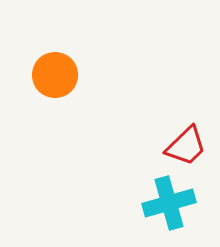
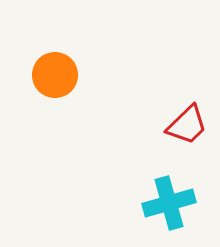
red trapezoid: moved 1 px right, 21 px up
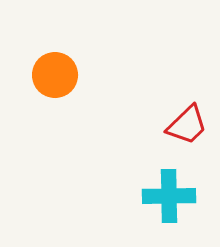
cyan cross: moved 7 px up; rotated 15 degrees clockwise
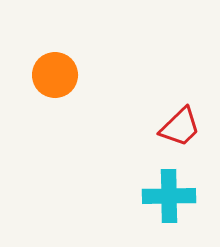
red trapezoid: moved 7 px left, 2 px down
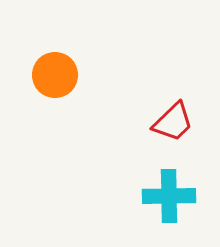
red trapezoid: moved 7 px left, 5 px up
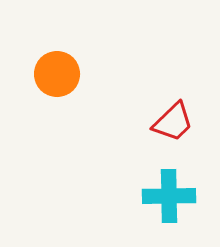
orange circle: moved 2 px right, 1 px up
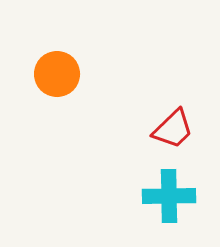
red trapezoid: moved 7 px down
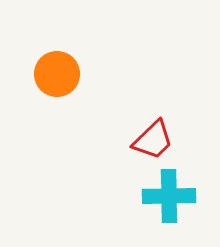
red trapezoid: moved 20 px left, 11 px down
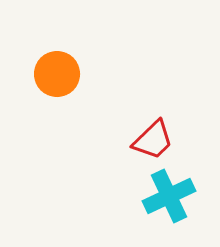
cyan cross: rotated 24 degrees counterclockwise
